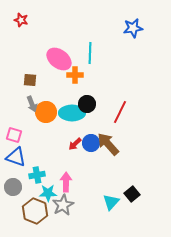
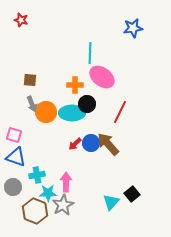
pink ellipse: moved 43 px right, 18 px down
orange cross: moved 10 px down
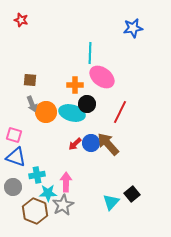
cyan ellipse: rotated 15 degrees clockwise
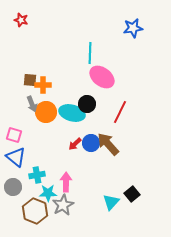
orange cross: moved 32 px left
blue triangle: rotated 20 degrees clockwise
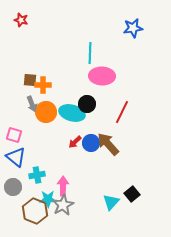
pink ellipse: moved 1 px up; rotated 35 degrees counterclockwise
red line: moved 2 px right
red arrow: moved 2 px up
pink arrow: moved 3 px left, 4 px down
cyan star: moved 6 px down
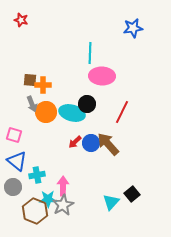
blue triangle: moved 1 px right, 4 px down
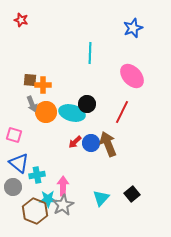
blue star: rotated 12 degrees counterclockwise
pink ellipse: moved 30 px right; rotated 45 degrees clockwise
brown arrow: rotated 20 degrees clockwise
blue triangle: moved 2 px right, 2 px down
cyan triangle: moved 10 px left, 4 px up
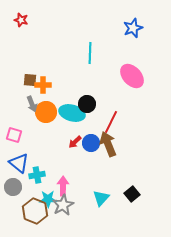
red line: moved 11 px left, 10 px down
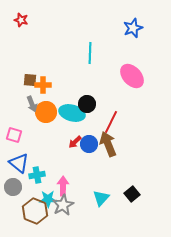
blue circle: moved 2 px left, 1 px down
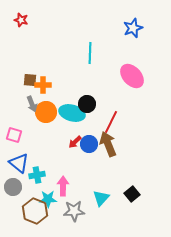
gray star: moved 11 px right, 6 px down; rotated 25 degrees clockwise
